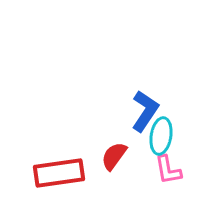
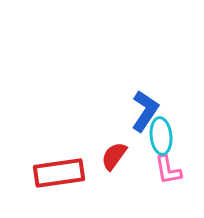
cyan ellipse: rotated 15 degrees counterclockwise
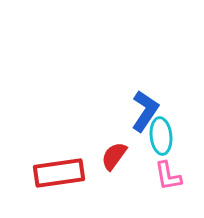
pink L-shape: moved 6 px down
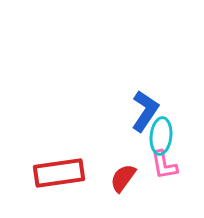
cyan ellipse: rotated 12 degrees clockwise
red semicircle: moved 9 px right, 22 px down
pink L-shape: moved 4 px left, 11 px up
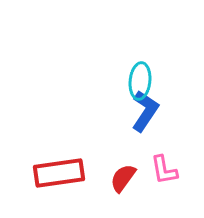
cyan ellipse: moved 21 px left, 55 px up
pink L-shape: moved 5 px down
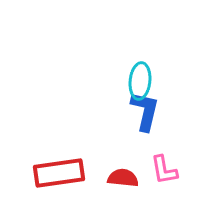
blue L-shape: rotated 21 degrees counterclockwise
red semicircle: rotated 60 degrees clockwise
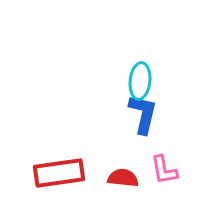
blue L-shape: moved 2 px left, 3 px down
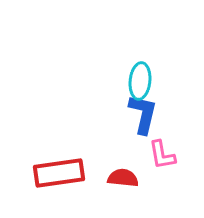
pink L-shape: moved 2 px left, 15 px up
